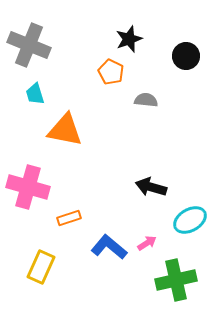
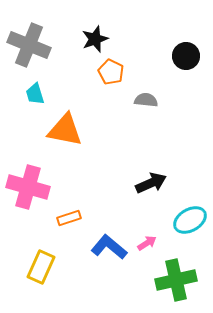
black star: moved 34 px left
black arrow: moved 4 px up; rotated 140 degrees clockwise
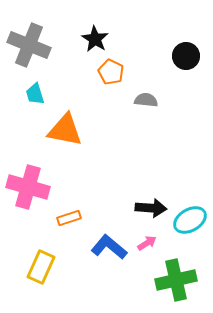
black star: rotated 20 degrees counterclockwise
black arrow: moved 25 px down; rotated 28 degrees clockwise
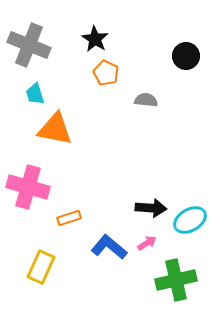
orange pentagon: moved 5 px left, 1 px down
orange triangle: moved 10 px left, 1 px up
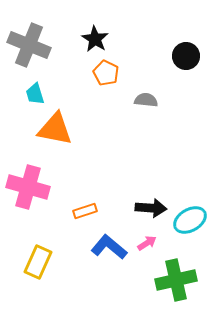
orange rectangle: moved 16 px right, 7 px up
yellow rectangle: moved 3 px left, 5 px up
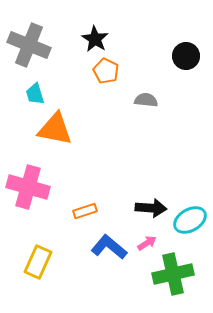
orange pentagon: moved 2 px up
green cross: moved 3 px left, 6 px up
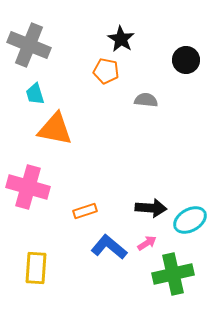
black star: moved 26 px right
black circle: moved 4 px down
orange pentagon: rotated 15 degrees counterclockwise
yellow rectangle: moved 2 px left, 6 px down; rotated 20 degrees counterclockwise
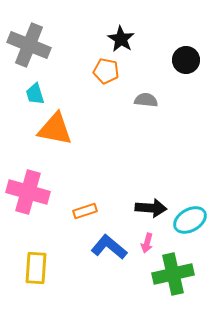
pink cross: moved 5 px down
pink arrow: rotated 138 degrees clockwise
